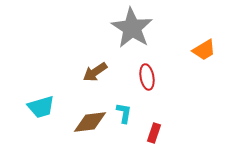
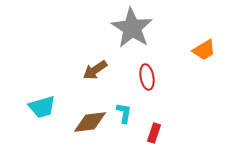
brown arrow: moved 2 px up
cyan trapezoid: moved 1 px right
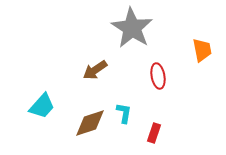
orange trapezoid: moved 2 px left; rotated 70 degrees counterclockwise
red ellipse: moved 11 px right, 1 px up
cyan trapezoid: moved 1 px up; rotated 32 degrees counterclockwise
brown diamond: moved 1 px down; rotated 12 degrees counterclockwise
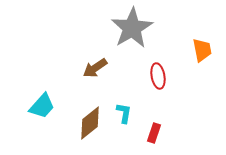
gray star: rotated 9 degrees clockwise
brown arrow: moved 2 px up
brown diamond: rotated 20 degrees counterclockwise
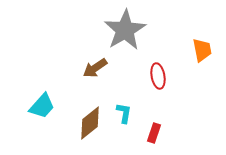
gray star: moved 7 px left, 2 px down
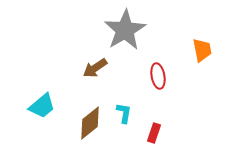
cyan trapezoid: rotated 8 degrees clockwise
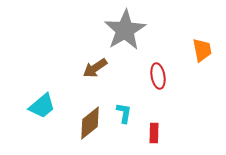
red rectangle: rotated 18 degrees counterclockwise
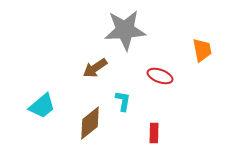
gray star: rotated 27 degrees clockwise
red ellipse: moved 2 px right; rotated 60 degrees counterclockwise
cyan L-shape: moved 1 px left, 12 px up
